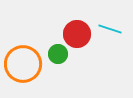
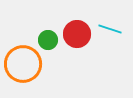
green circle: moved 10 px left, 14 px up
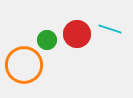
green circle: moved 1 px left
orange circle: moved 1 px right, 1 px down
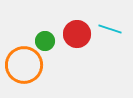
green circle: moved 2 px left, 1 px down
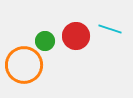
red circle: moved 1 px left, 2 px down
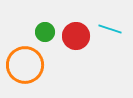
green circle: moved 9 px up
orange circle: moved 1 px right
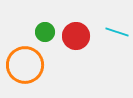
cyan line: moved 7 px right, 3 px down
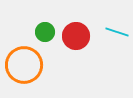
orange circle: moved 1 px left
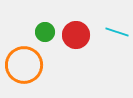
red circle: moved 1 px up
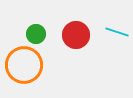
green circle: moved 9 px left, 2 px down
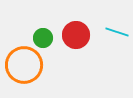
green circle: moved 7 px right, 4 px down
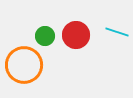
green circle: moved 2 px right, 2 px up
